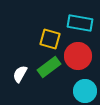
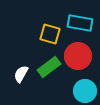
yellow square: moved 5 px up
white semicircle: moved 1 px right
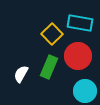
yellow square: moved 2 px right; rotated 30 degrees clockwise
green rectangle: rotated 30 degrees counterclockwise
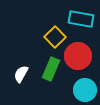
cyan rectangle: moved 1 px right, 4 px up
yellow square: moved 3 px right, 3 px down
green rectangle: moved 2 px right, 2 px down
cyan circle: moved 1 px up
